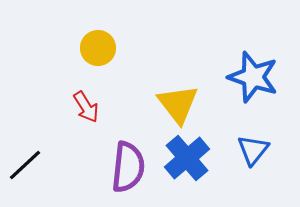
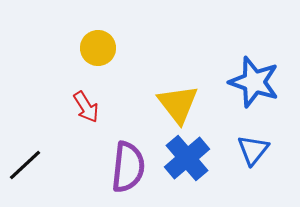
blue star: moved 1 px right, 5 px down
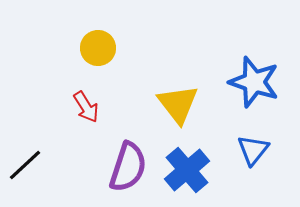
blue cross: moved 12 px down
purple semicircle: rotated 12 degrees clockwise
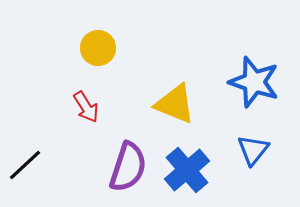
yellow triangle: moved 3 px left; rotated 30 degrees counterclockwise
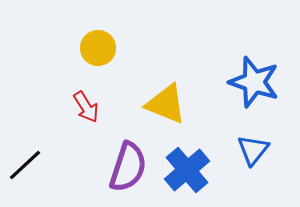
yellow triangle: moved 9 px left
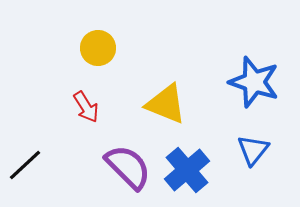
purple semicircle: rotated 63 degrees counterclockwise
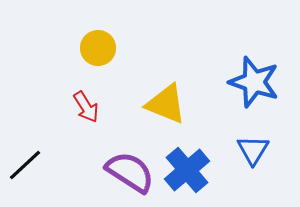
blue triangle: rotated 8 degrees counterclockwise
purple semicircle: moved 2 px right, 5 px down; rotated 12 degrees counterclockwise
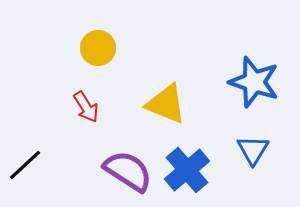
purple semicircle: moved 2 px left, 1 px up
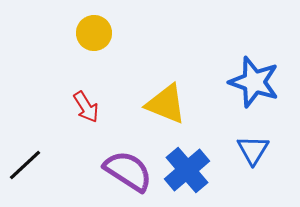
yellow circle: moved 4 px left, 15 px up
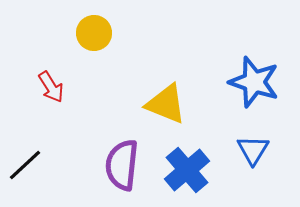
red arrow: moved 35 px left, 20 px up
purple semicircle: moved 6 px left, 6 px up; rotated 117 degrees counterclockwise
